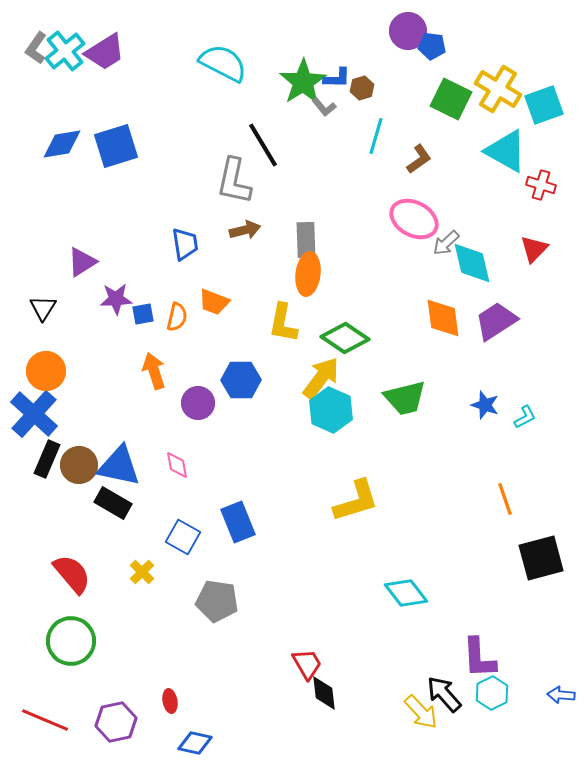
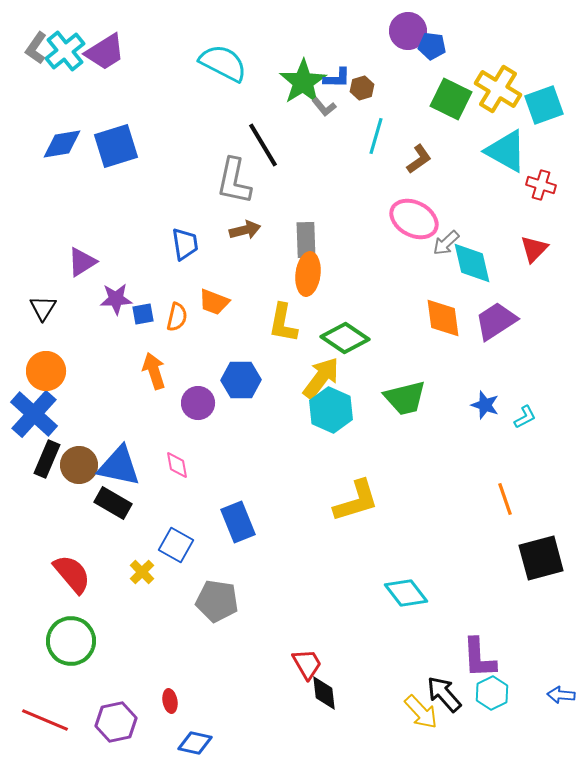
blue square at (183, 537): moved 7 px left, 8 px down
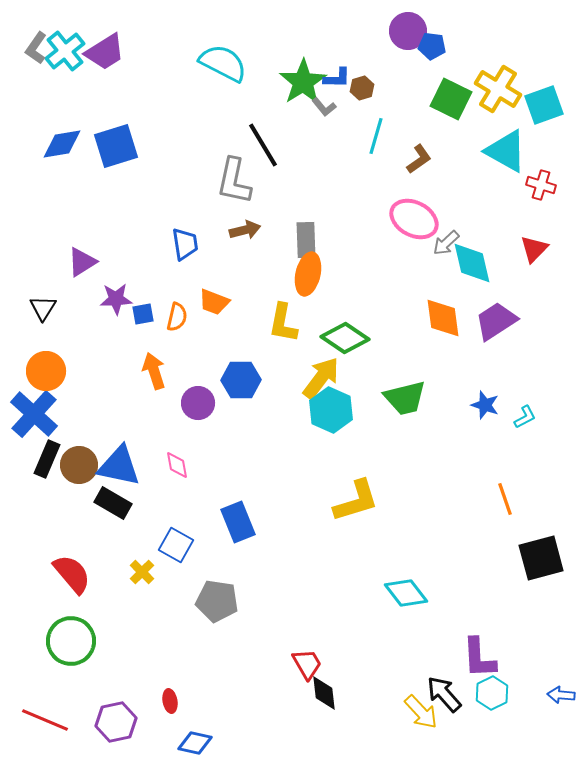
orange ellipse at (308, 274): rotated 6 degrees clockwise
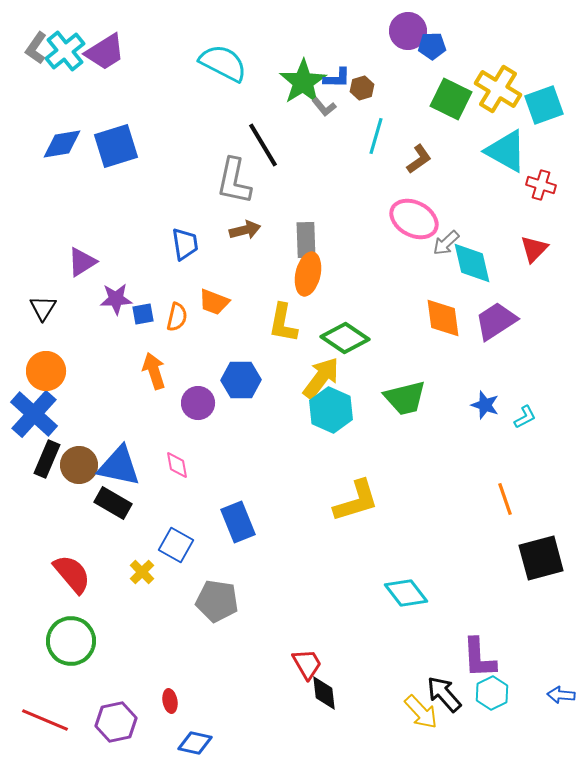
blue pentagon at (432, 46): rotated 8 degrees counterclockwise
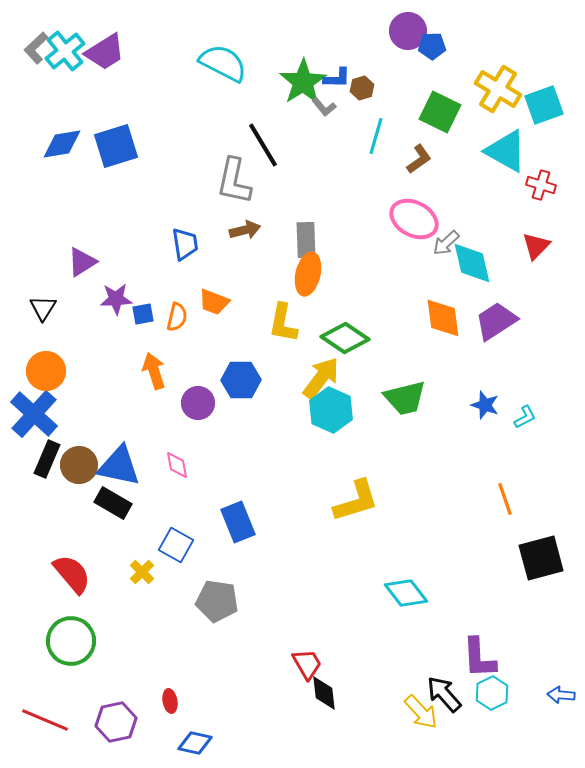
gray L-shape at (36, 48): rotated 12 degrees clockwise
green square at (451, 99): moved 11 px left, 13 px down
red triangle at (534, 249): moved 2 px right, 3 px up
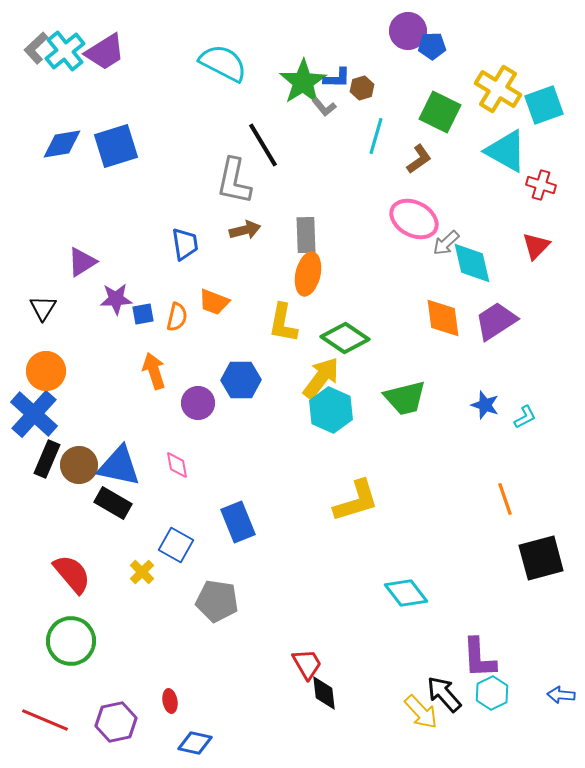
gray rectangle at (306, 240): moved 5 px up
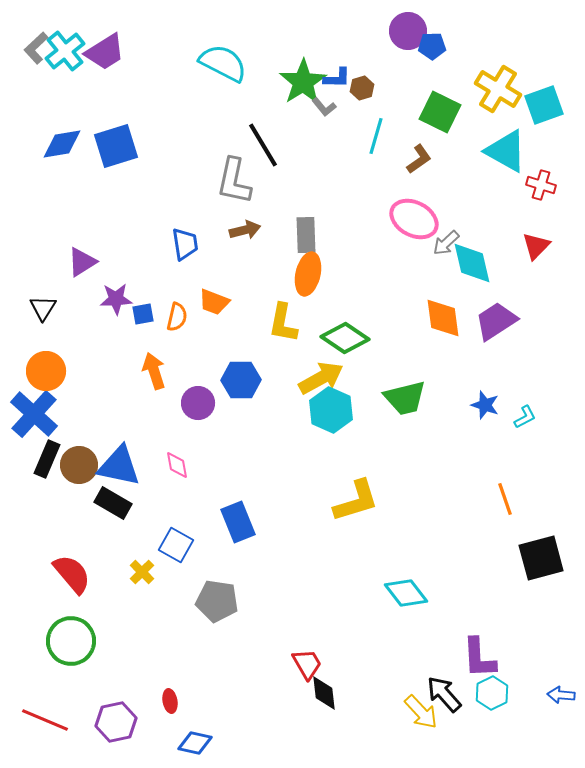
yellow arrow at (321, 378): rotated 24 degrees clockwise
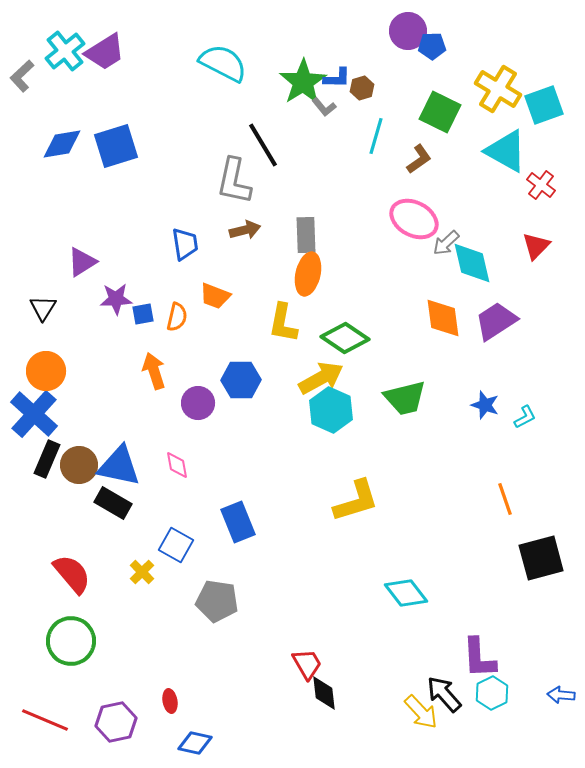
gray L-shape at (36, 48): moved 14 px left, 28 px down
red cross at (541, 185): rotated 20 degrees clockwise
orange trapezoid at (214, 302): moved 1 px right, 6 px up
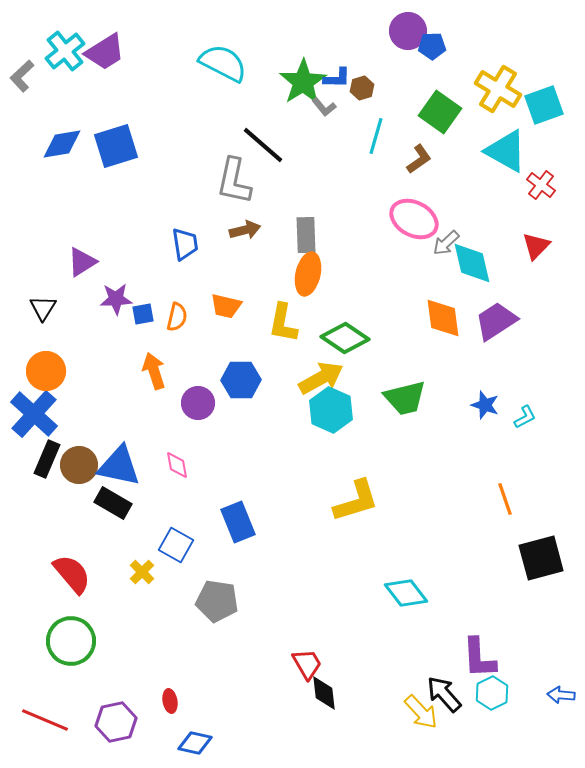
green square at (440, 112): rotated 9 degrees clockwise
black line at (263, 145): rotated 18 degrees counterclockwise
orange trapezoid at (215, 296): moved 11 px right, 10 px down; rotated 8 degrees counterclockwise
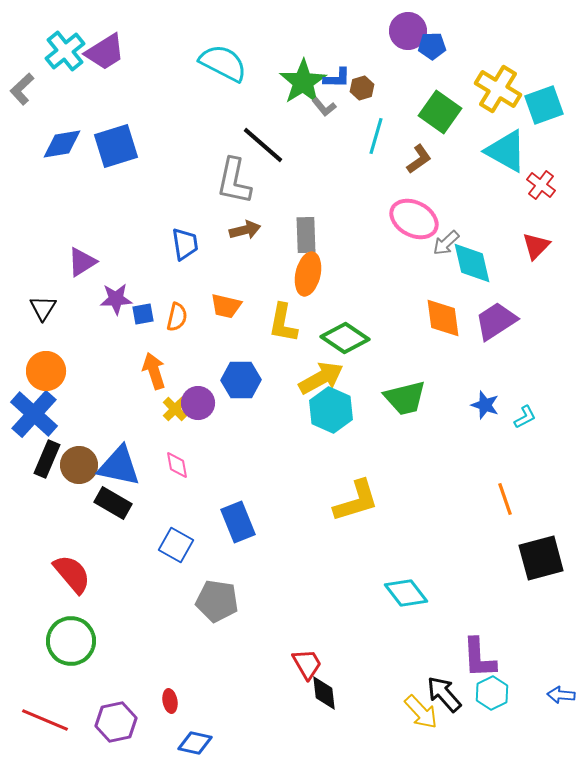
gray L-shape at (22, 76): moved 13 px down
yellow cross at (142, 572): moved 33 px right, 163 px up
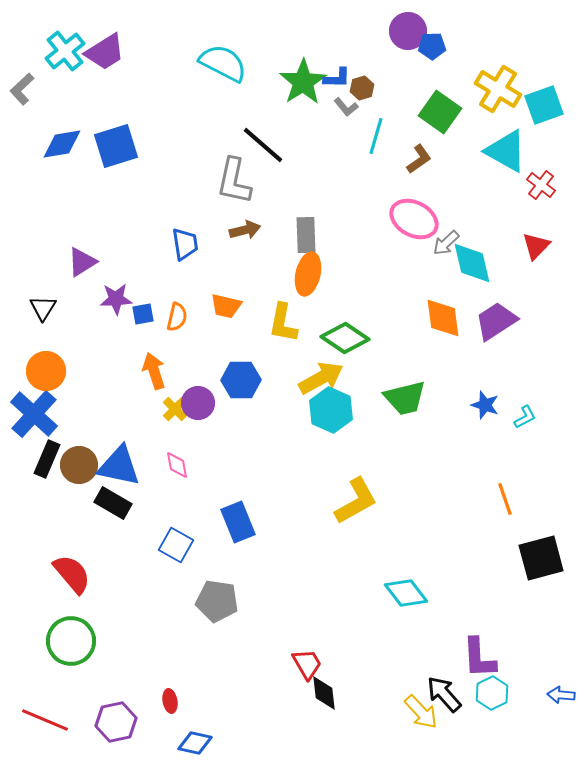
gray L-shape at (324, 107): moved 22 px right
yellow L-shape at (356, 501): rotated 12 degrees counterclockwise
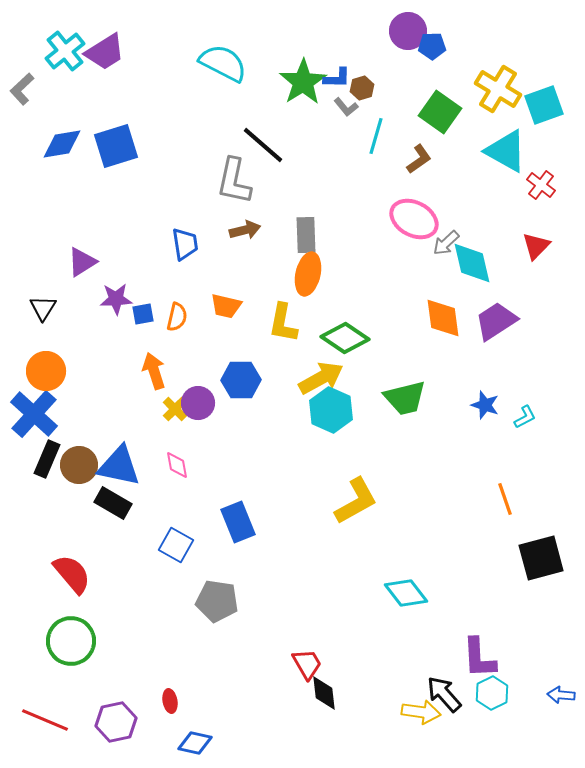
yellow arrow at (421, 712): rotated 39 degrees counterclockwise
